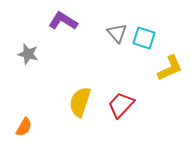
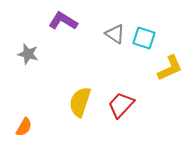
gray triangle: moved 2 px left, 1 px down; rotated 15 degrees counterclockwise
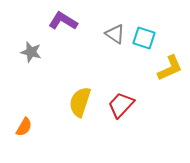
gray star: moved 3 px right, 2 px up
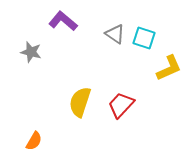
purple L-shape: rotated 8 degrees clockwise
yellow L-shape: moved 1 px left
orange semicircle: moved 10 px right, 14 px down
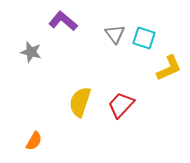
gray triangle: rotated 20 degrees clockwise
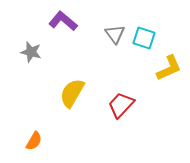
yellow semicircle: moved 8 px left, 9 px up; rotated 12 degrees clockwise
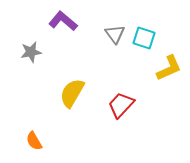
gray star: rotated 25 degrees counterclockwise
orange semicircle: rotated 120 degrees clockwise
